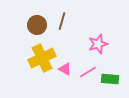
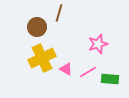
brown line: moved 3 px left, 8 px up
brown circle: moved 2 px down
pink triangle: moved 1 px right
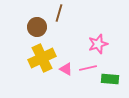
pink line: moved 4 px up; rotated 18 degrees clockwise
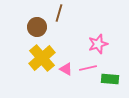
yellow cross: rotated 16 degrees counterclockwise
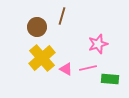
brown line: moved 3 px right, 3 px down
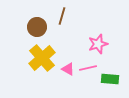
pink triangle: moved 2 px right
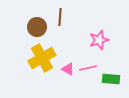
brown line: moved 2 px left, 1 px down; rotated 12 degrees counterclockwise
pink star: moved 1 px right, 4 px up
yellow cross: rotated 12 degrees clockwise
green rectangle: moved 1 px right
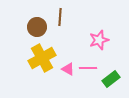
pink line: rotated 12 degrees clockwise
green rectangle: rotated 42 degrees counterclockwise
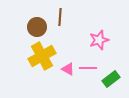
yellow cross: moved 2 px up
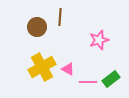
yellow cross: moved 11 px down
pink line: moved 14 px down
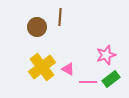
pink star: moved 7 px right, 15 px down
yellow cross: rotated 8 degrees counterclockwise
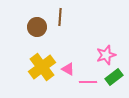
green rectangle: moved 3 px right, 2 px up
